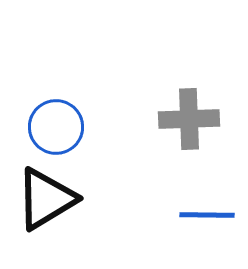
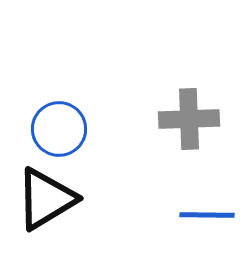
blue circle: moved 3 px right, 2 px down
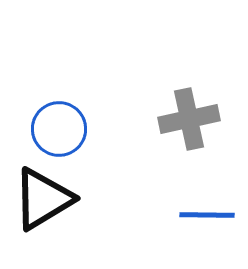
gray cross: rotated 10 degrees counterclockwise
black triangle: moved 3 px left
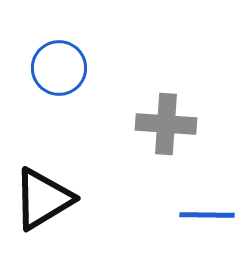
gray cross: moved 23 px left, 5 px down; rotated 16 degrees clockwise
blue circle: moved 61 px up
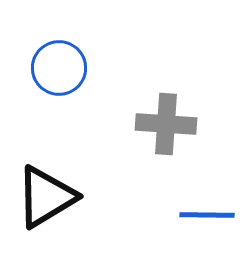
black triangle: moved 3 px right, 2 px up
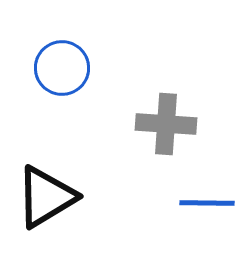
blue circle: moved 3 px right
blue line: moved 12 px up
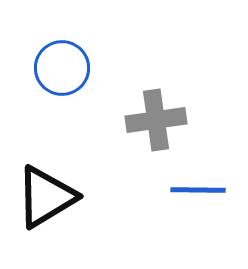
gray cross: moved 10 px left, 4 px up; rotated 12 degrees counterclockwise
blue line: moved 9 px left, 13 px up
